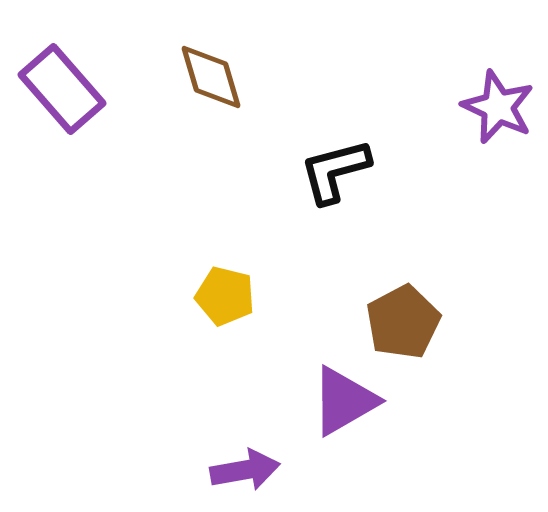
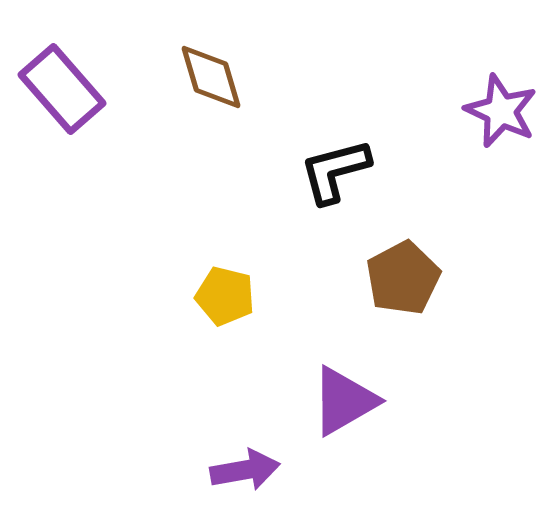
purple star: moved 3 px right, 4 px down
brown pentagon: moved 44 px up
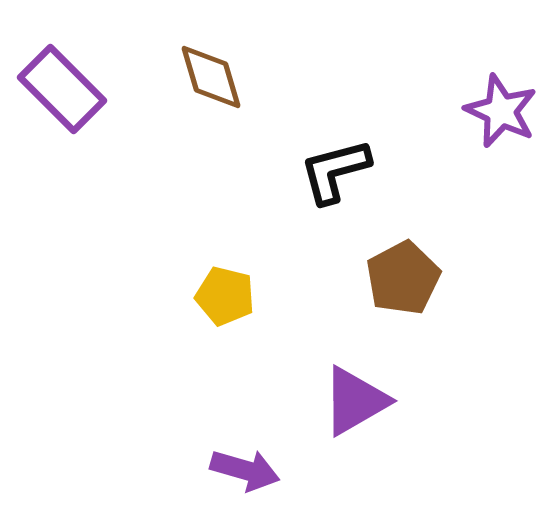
purple rectangle: rotated 4 degrees counterclockwise
purple triangle: moved 11 px right
purple arrow: rotated 26 degrees clockwise
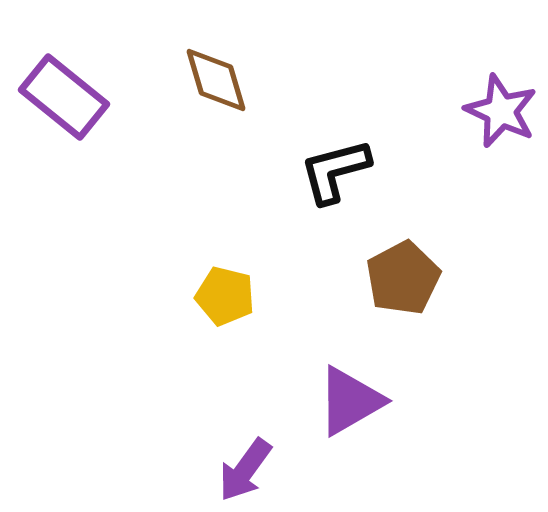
brown diamond: moved 5 px right, 3 px down
purple rectangle: moved 2 px right, 8 px down; rotated 6 degrees counterclockwise
purple triangle: moved 5 px left
purple arrow: rotated 110 degrees clockwise
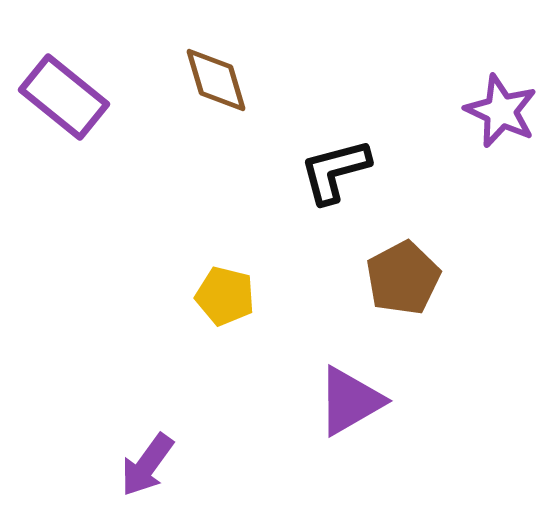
purple arrow: moved 98 px left, 5 px up
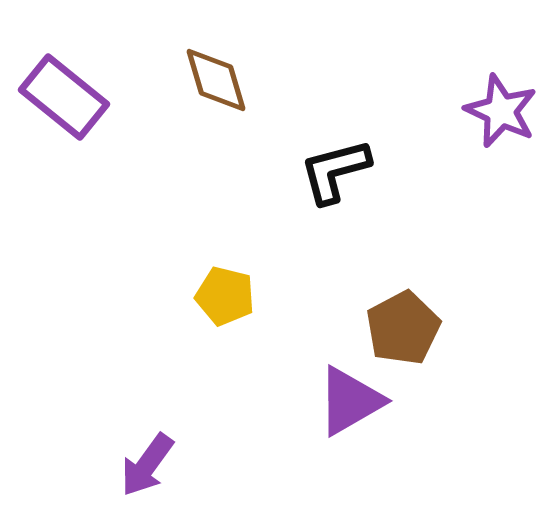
brown pentagon: moved 50 px down
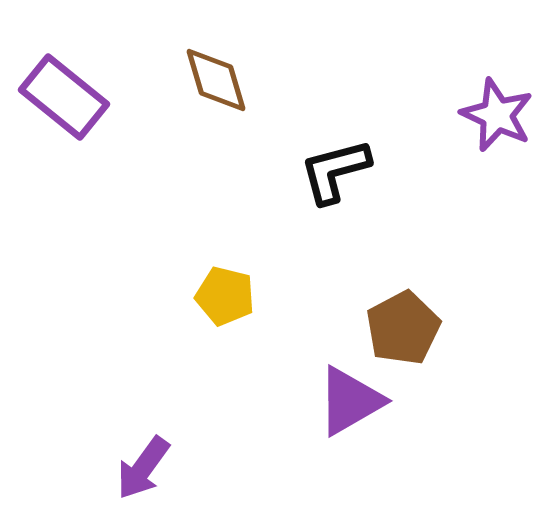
purple star: moved 4 px left, 4 px down
purple arrow: moved 4 px left, 3 px down
